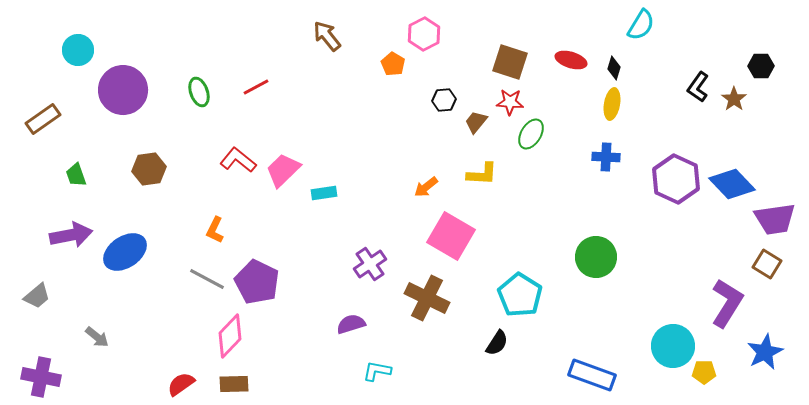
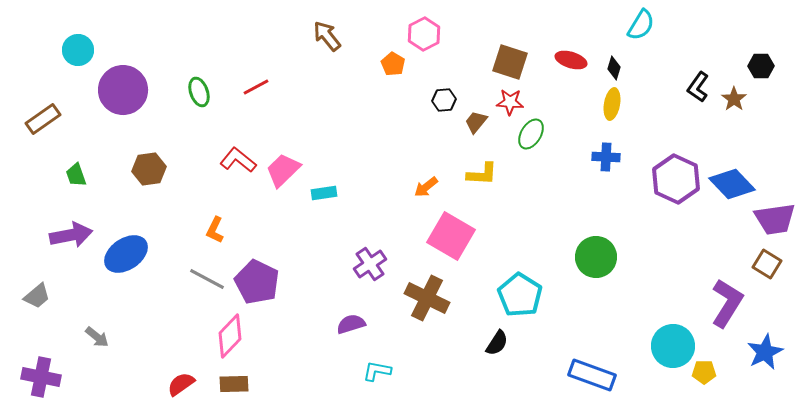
blue ellipse at (125, 252): moved 1 px right, 2 px down
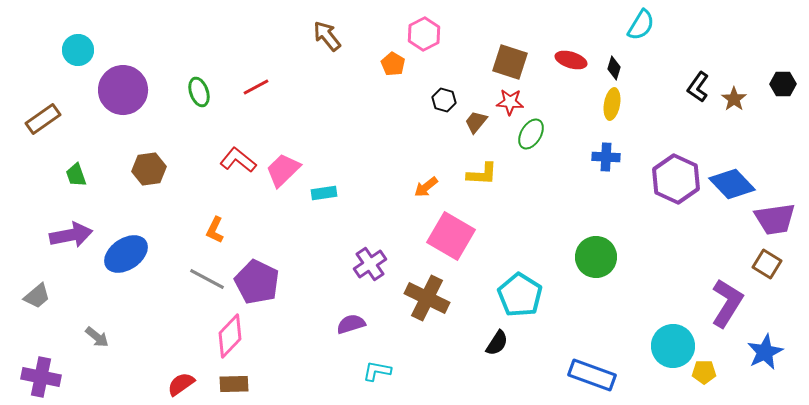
black hexagon at (761, 66): moved 22 px right, 18 px down
black hexagon at (444, 100): rotated 20 degrees clockwise
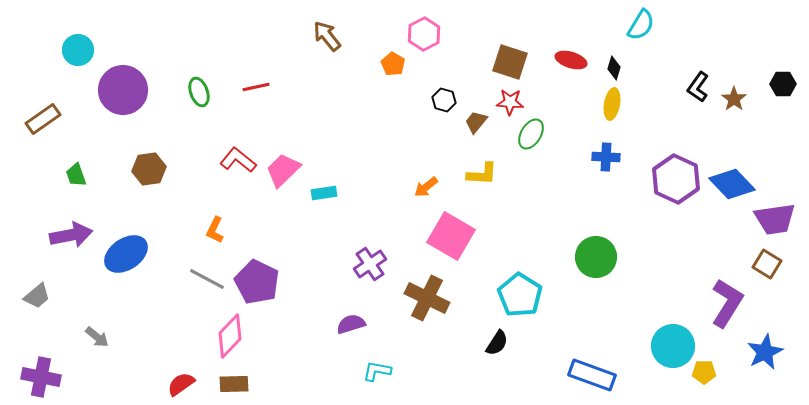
red line at (256, 87): rotated 16 degrees clockwise
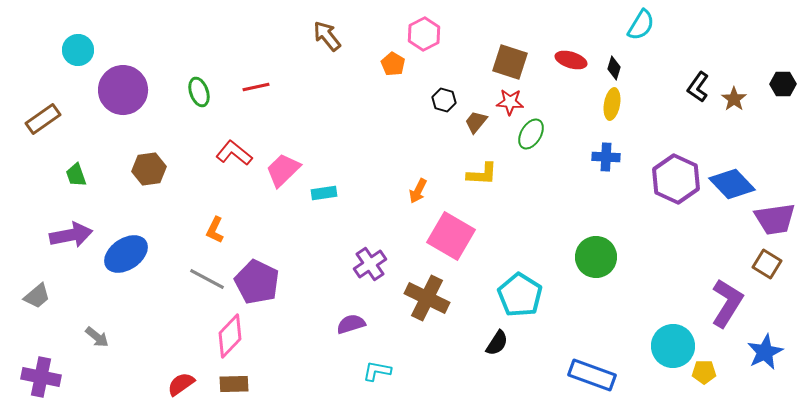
red L-shape at (238, 160): moved 4 px left, 7 px up
orange arrow at (426, 187): moved 8 px left, 4 px down; rotated 25 degrees counterclockwise
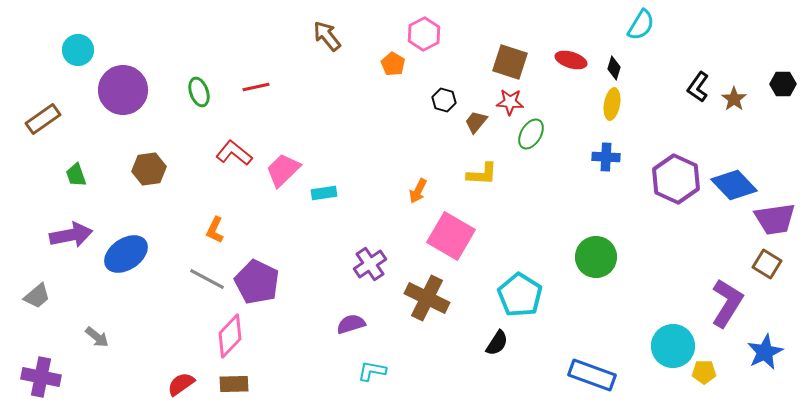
blue diamond at (732, 184): moved 2 px right, 1 px down
cyan L-shape at (377, 371): moved 5 px left
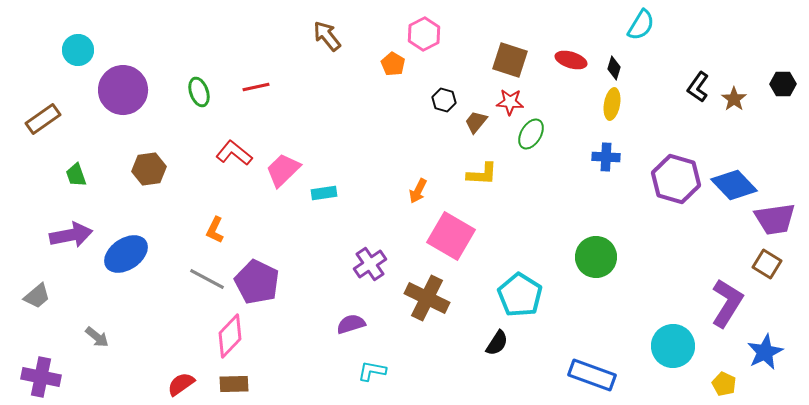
brown square at (510, 62): moved 2 px up
purple hexagon at (676, 179): rotated 9 degrees counterclockwise
yellow pentagon at (704, 372): moved 20 px right, 12 px down; rotated 25 degrees clockwise
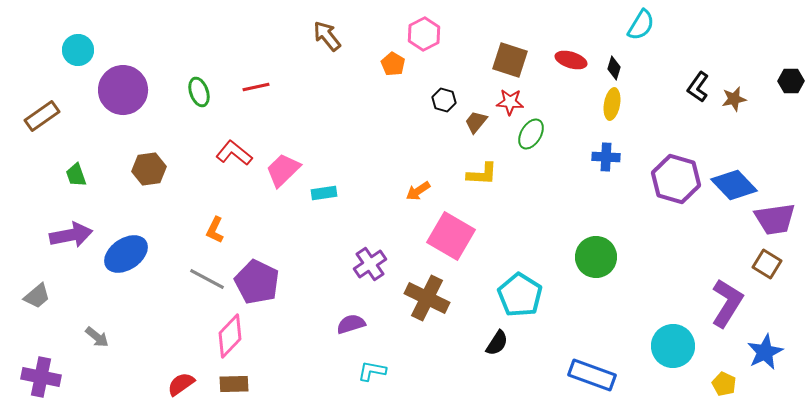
black hexagon at (783, 84): moved 8 px right, 3 px up
brown star at (734, 99): rotated 25 degrees clockwise
brown rectangle at (43, 119): moved 1 px left, 3 px up
orange arrow at (418, 191): rotated 30 degrees clockwise
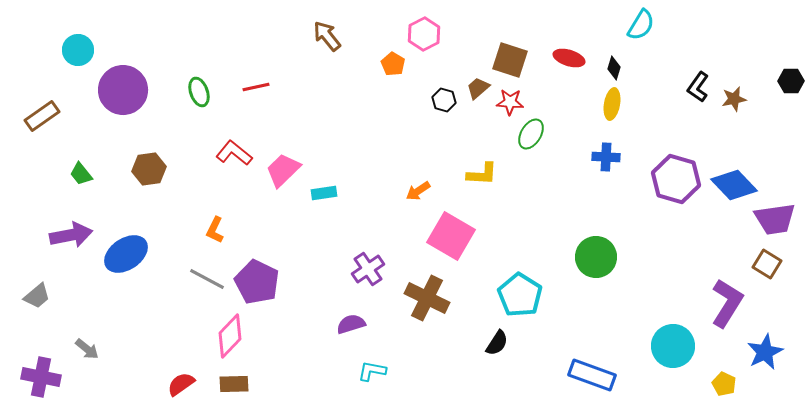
red ellipse at (571, 60): moved 2 px left, 2 px up
brown trapezoid at (476, 122): moved 2 px right, 34 px up; rotated 10 degrees clockwise
green trapezoid at (76, 175): moved 5 px right, 1 px up; rotated 20 degrees counterclockwise
purple cross at (370, 264): moved 2 px left, 5 px down
gray arrow at (97, 337): moved 10 px left, 12 px down
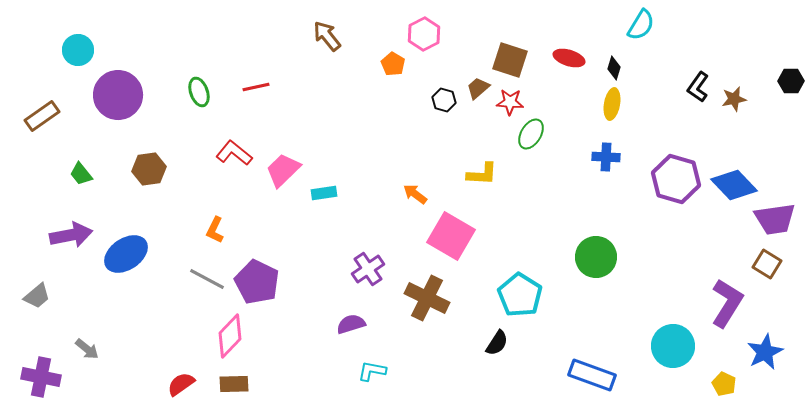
purple circle at (123, 90): moved 5 px left, 5 px down
orange arrow at (418, 191): moved 3 px left, 3 px down; rotated 70 degrees clockwise
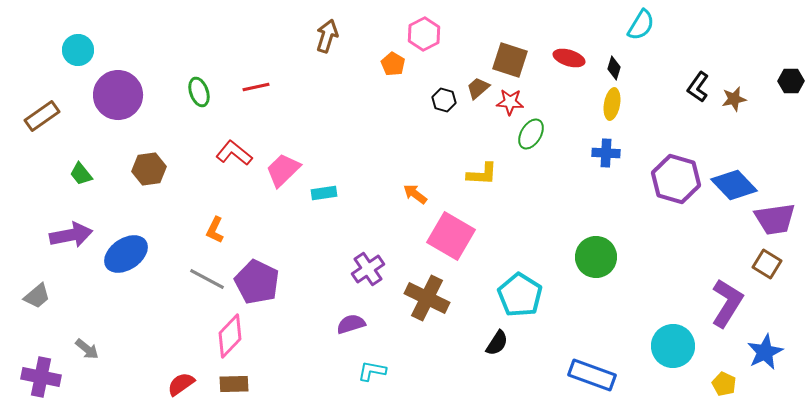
brown arrow at (327, 36): rotated 56 degrees clockwise
blue cross at (606, 157): moved 4 px up
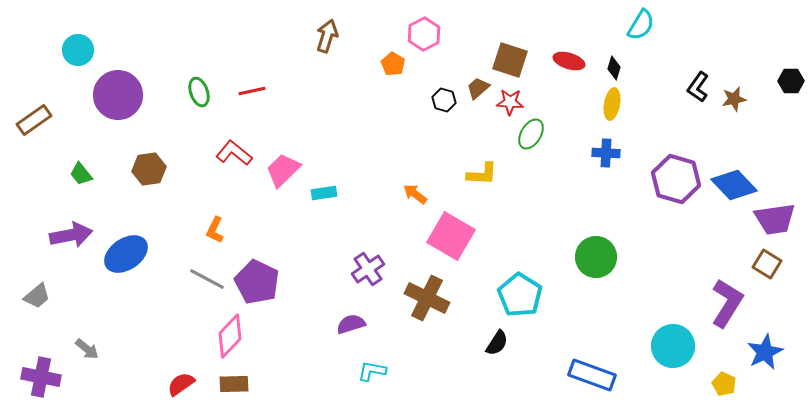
red ellipse at (569, 58): moved 3 px down
red line at (256, 87): moved 4 px left, 4 px down
brown rectangle at (42, 116): moved 8 px left, 4 px down
